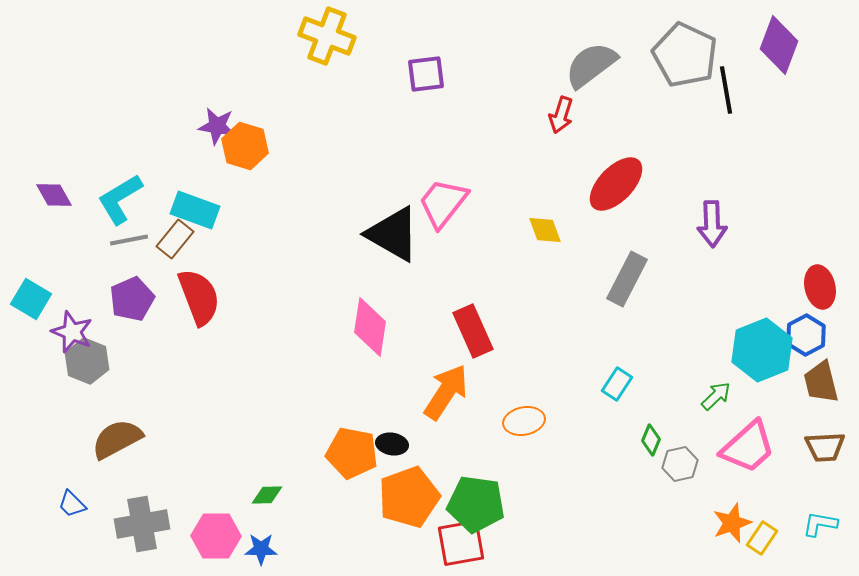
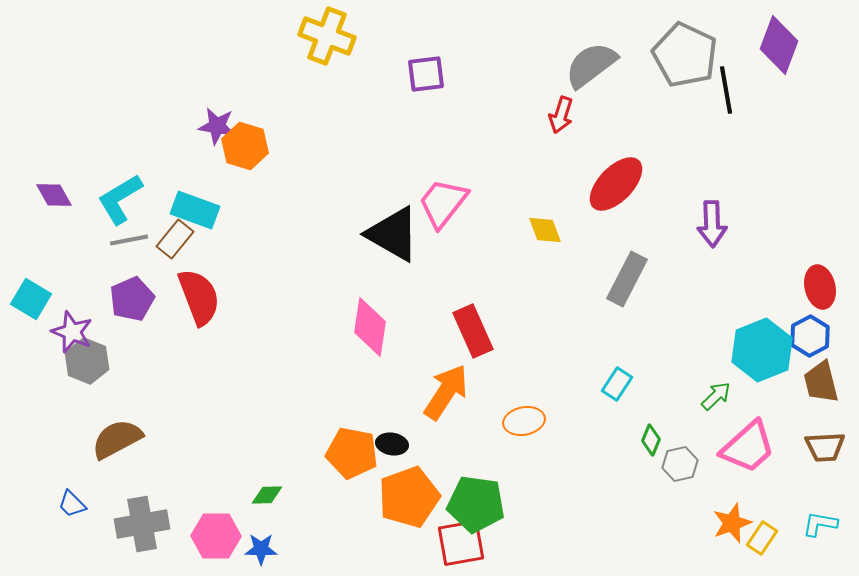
blue hexagon at (806, 335): moved 4 px right, 1 px down
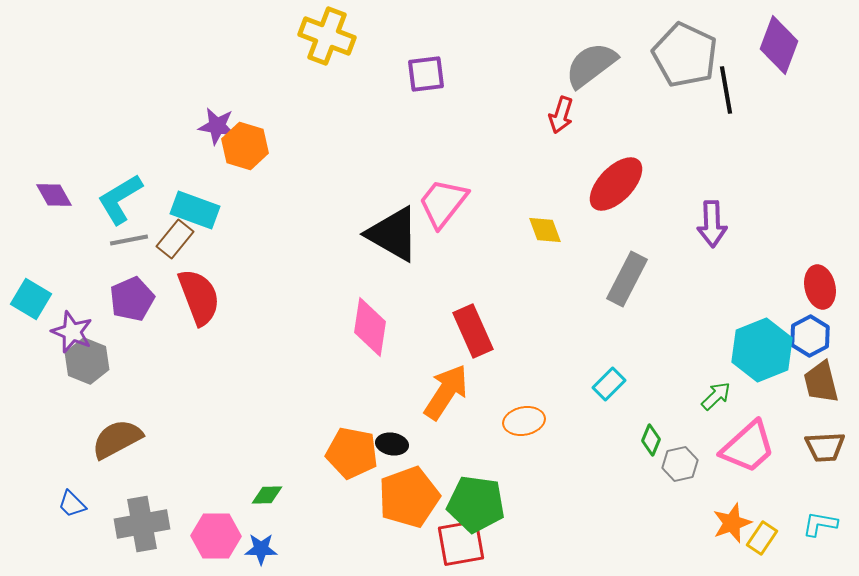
cyan rectangle at (617, 384): moved 8 px left; rotated 12 degrees clockwise
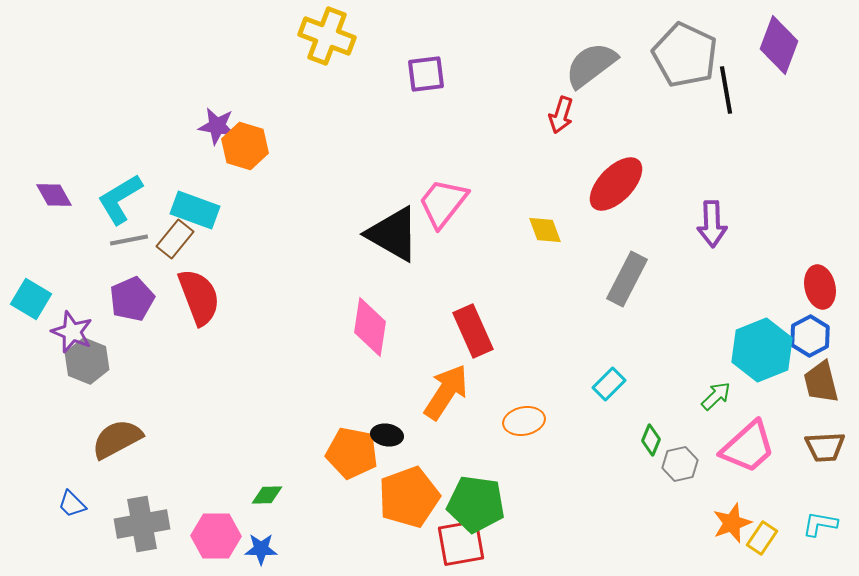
black ellipse at (392, 444): moved 5 px left, 9 px up
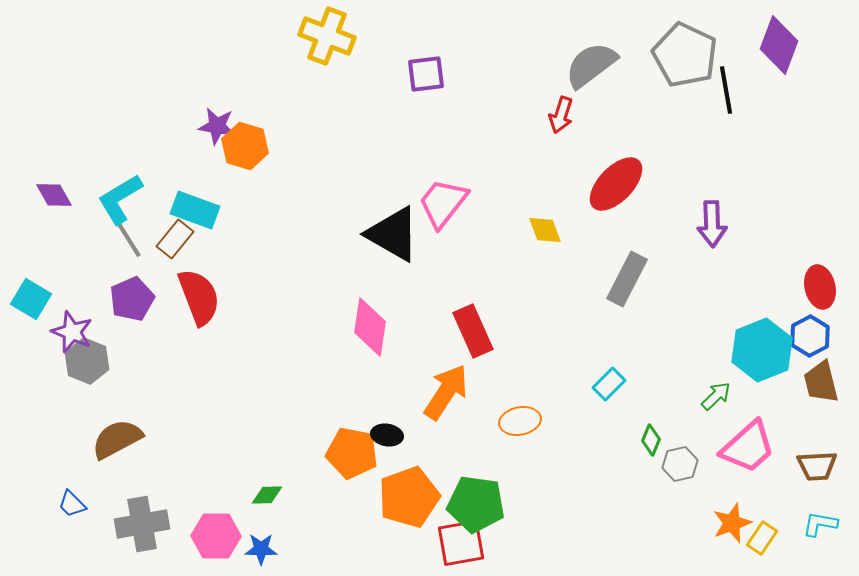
gray line at (129, 240): rotated 69 degrees clockwise
orange ellipse at (524, 421): moved 4 px left
brown trapezoid at (825, 447): moved 8 px left, 19 px down
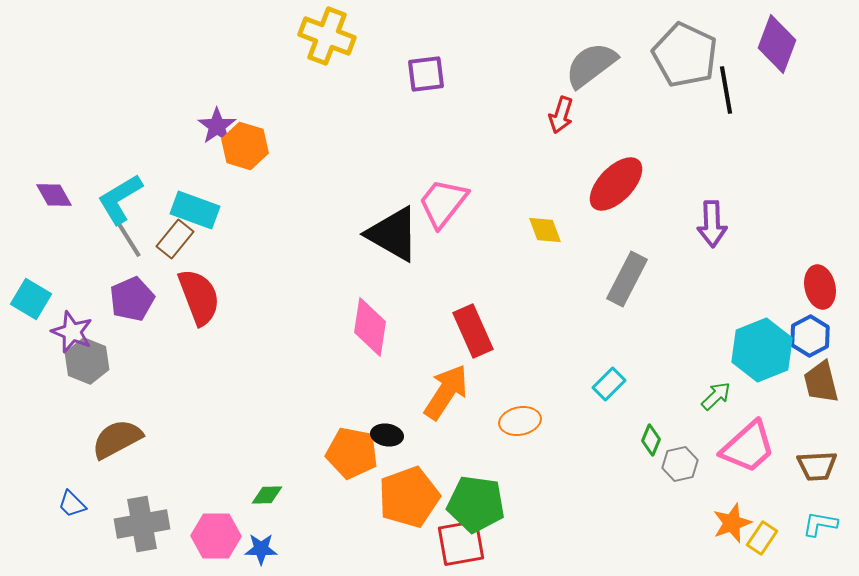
purple diamond at (779, 45): moved 2 px left, 1 px up
purple star at (217, 126): rotated 27 degrees clockwise
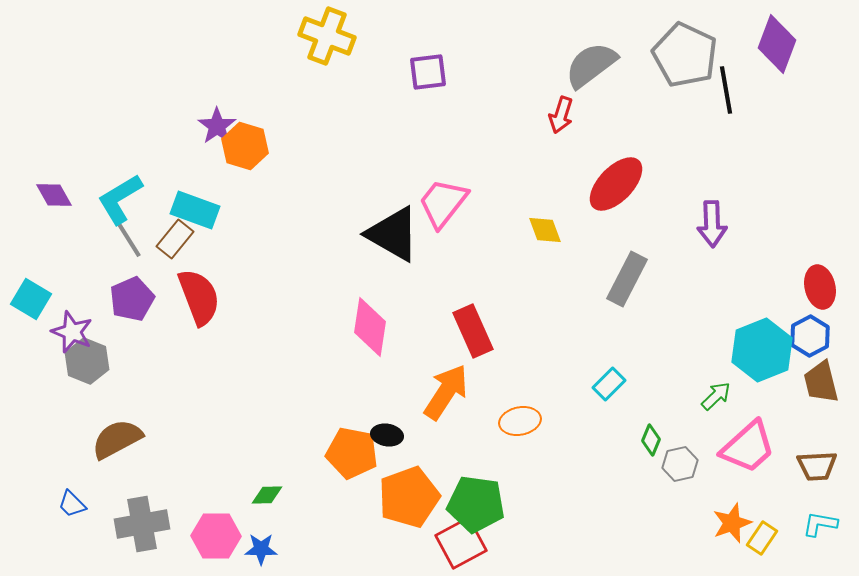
purple square at (426, 74): moved 2 px right, 2 px up
red square at (461, 543): rotated 18 degrees counterclockwise
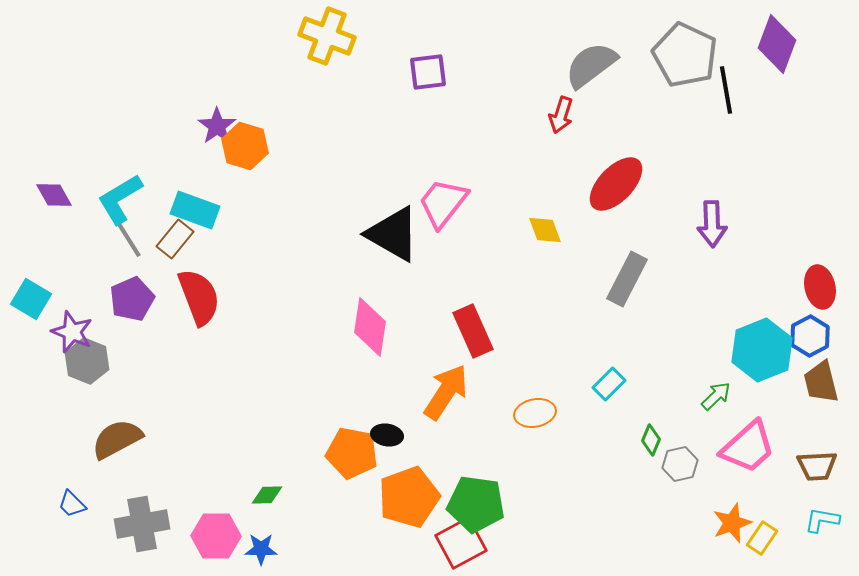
orange ellipse at (520, 421): moved 15 px right, 8 px up
cyan L-shape at (820, 524): moved 2 px right, 4 px up
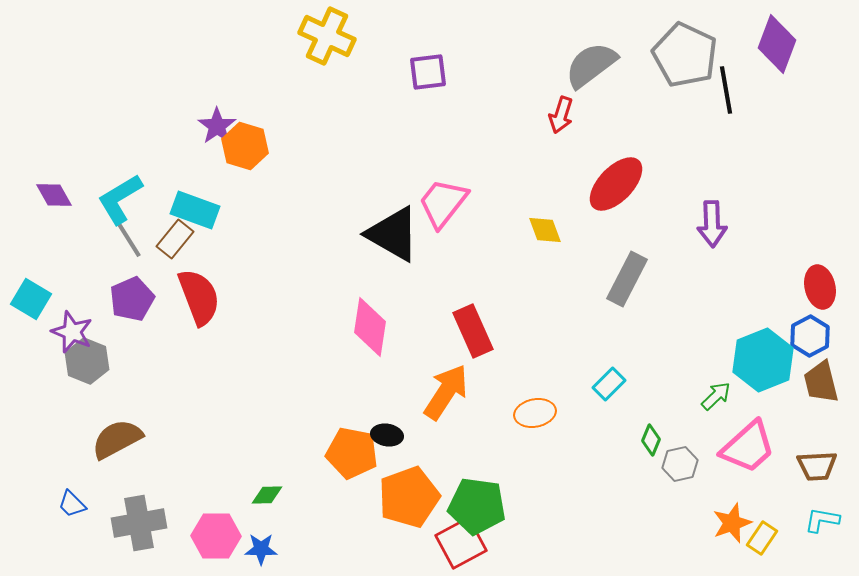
yellow cross at (327, 36): rotated 4 degrees clockwise
cyan hexagon at (762, 350): moved 1 px right, 10 px down
green pentagon at (476, 504): moved 1 px right, 2 px down
gray cross at (142, 524): moved 3 px left, 1 px up
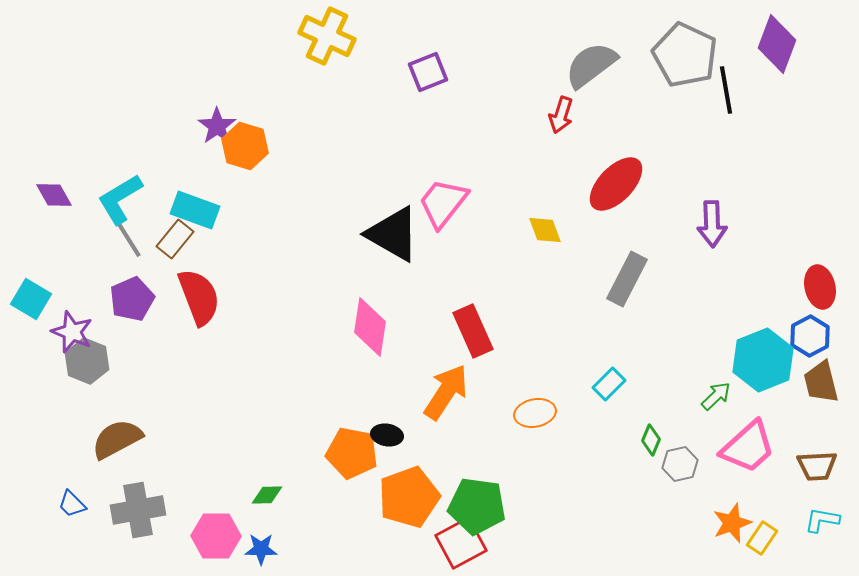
purple square at (428, 72): rotated 15 degrees counterclockwise
gray cross at (139, 523): moved 1 px left, 13 px up
